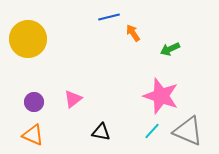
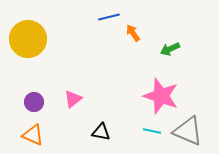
cyan line: rotated 60 degrees clockwise
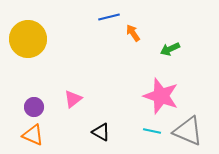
purple circle: moved 5 px down
black triangle: rotated 18 degrees clockwise
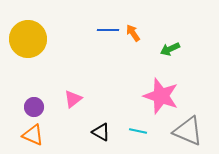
blue line: moved 1 px left, 13 px down; rotated 15 degrees clockwise
cyan line: moved 14 px left
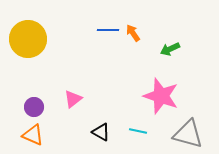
gray triangle: moved 3 px down; rotated 8 degrees counterclockwise
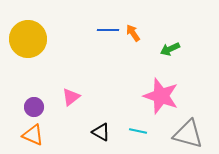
pink triangle: moved 2 px left, 2 px up
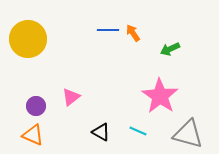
pink star: moved 1 px left; rotated 15 degrees clockwise
purple circle: moved 2 px right, 1 px up
cyan line: rotated 12 degrees clockwise
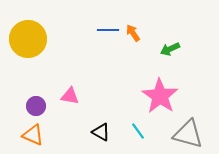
pink triangle: moved 1 px left, 1 px up; rotated 48 degrees clockwise
cyan line: rotated 30 degrees clockwise
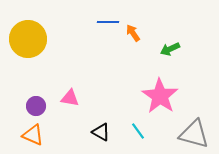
blue line: moved 8 px up
pink triangle: moved 2 px down
gray triangle: moved 6 px right
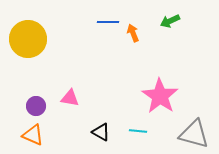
orange arrow: rotated 12 degrees clockwise
green arrow: moved 28 px up
cyan line: rotated 48 degrees counterclockwise
